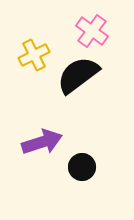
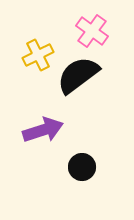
yellow cross: moved 4 px right
purple arrow: moved 1 px right, 12 px up
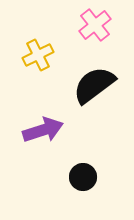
pink cross: moved 3 px right, 6 px up; rotated 16 degrees clockwise
black semicircle: moved 16 px right, 10 px down
black circle: moved 1 px right, 10 px down
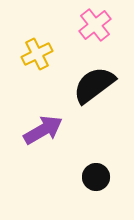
yellow cross: moved 1 px left, 1 px up
purple arrow: rotated 12 degrees counterclockwise
black circle: moved 13 px right
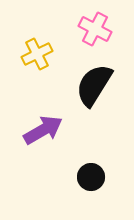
pink cross: moved 4 px down; rotated 24 degrees counterclockwise
black semicircle: rotated 21 degrees counterclockwise
black circle: moved 5 px left
